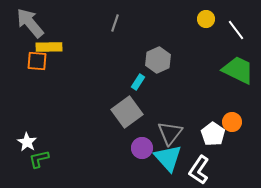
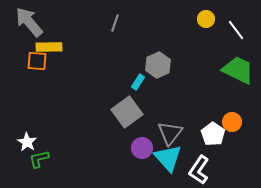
gray arrow: moved 1 px left, 1 px up
gray hexagon: moved 5 px down
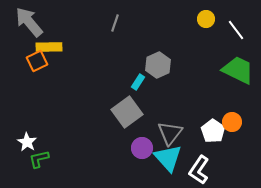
orange square: rotated 30 degrees counterclockwise
white pentagon: moved 3 px up
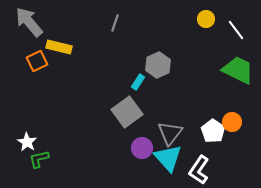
yellow rectangle: moved 10 px right; rotated 15 degrees clockwise
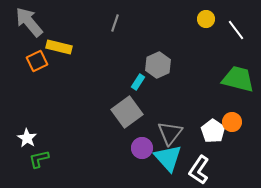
green trapezoid: moved 9 px down; rotated 12 degrees counterclockwise
white star: moved 4 px up
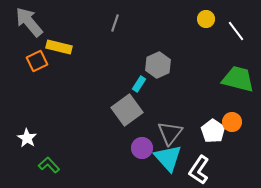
white line: moved 1 px down
cyan rectangle: moved 1 px right, 2 px down
gray square: moved 2 px up
green L-shape: moved 10 px right, 6 px down; rotated 60 degrees clockwise
